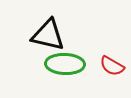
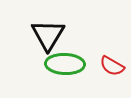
black triangle: rotated 48 degrees clockwise
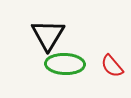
red semicircle: rotated 20 degrees clockwise
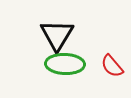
black triangle: moved 9 px right
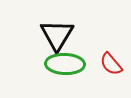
red semicircle: moved 1 px left, 2 px up
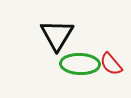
green ellipse: moved 15 px right
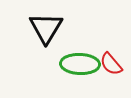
black triangle: moved 11 px left, 7 px up
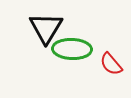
green ellipse: moved 8 px left, 15 px up
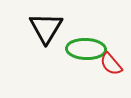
green ellipse: moved 14 px right
